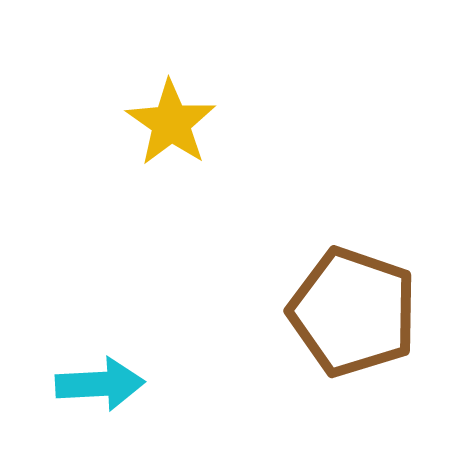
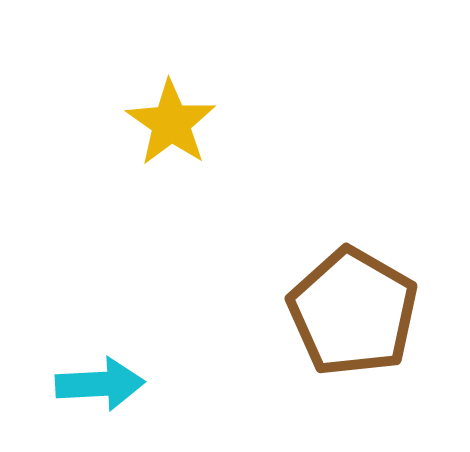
brown pentagon: rotated 11 degrees clockwise
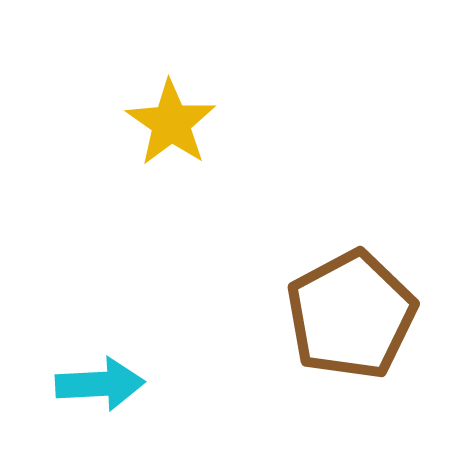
brown pentagon: moved 2 px left, 3 px down; rotated 14 degrees clockwise
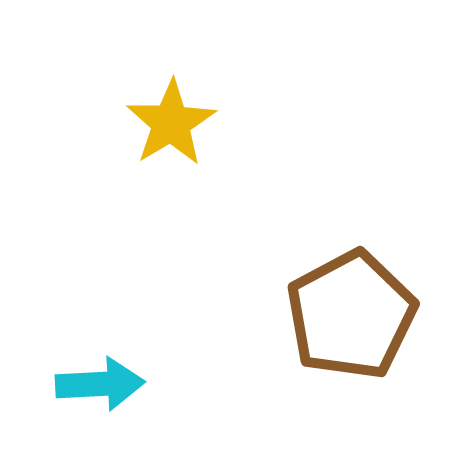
yellow star: rotated 6 degrees clockwise
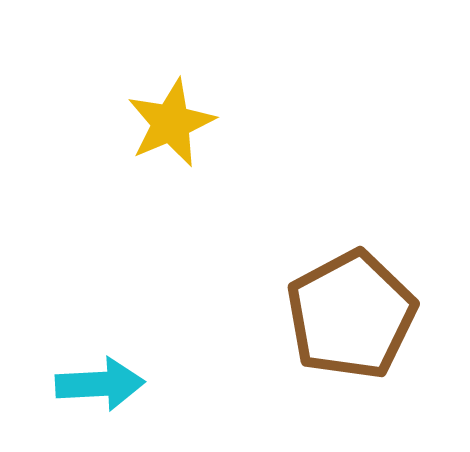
yellow star: rotated 8 degrees clockwise
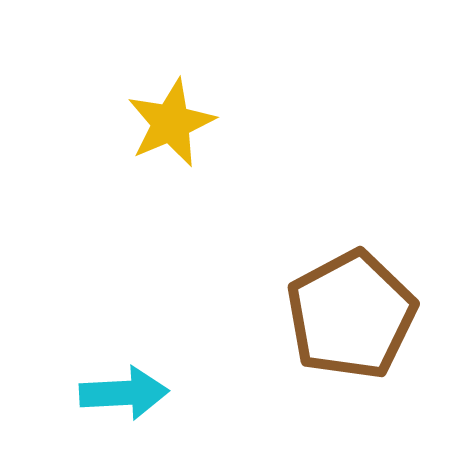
cyan arrow: moved 24 px right, 9 px down
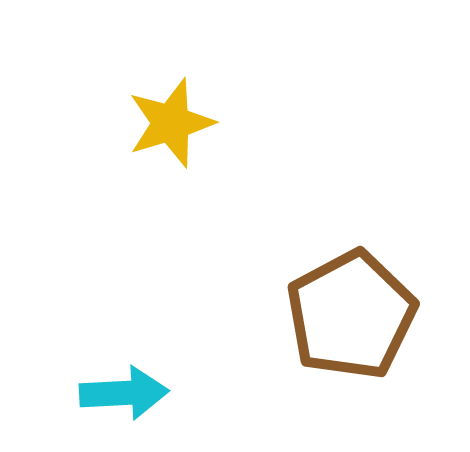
yellow star: rotated 6 degrees clockwise
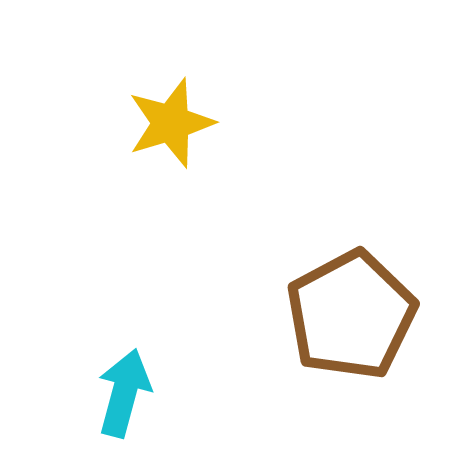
cyan arrow: rotated 72 degrees counterclockwise
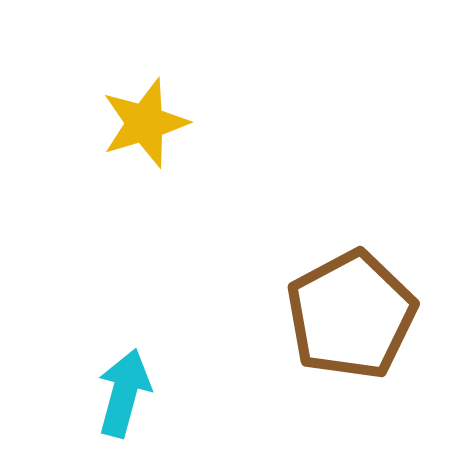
yellow star: moved 26 px left
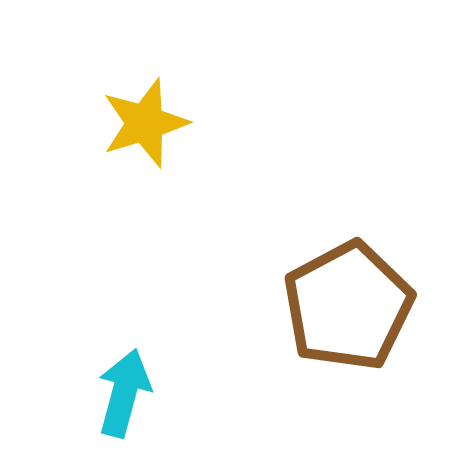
brown pentagon: moved 3 px left, 9 px up
